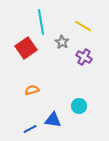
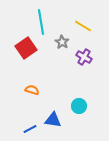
orange semicircle: rotated 32 degrees clockwise
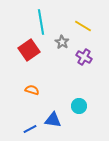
red square: moved 3 px right, 2 px down
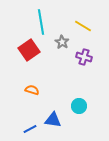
purple cross: rotated 14 degrees counterclockwise
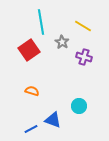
orange semicircle: moved 1 px down
blue triangle: rotated 12 degrees clockwise
blue line: moved 1 px right
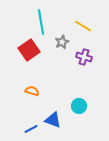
gray star: rotated 16 degrees clockwise
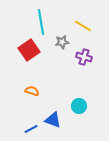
gray star: rotated 16 degrees clockwise
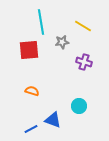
red square: rotated 30 degrees clockwise
purple cross: moved 5 px down
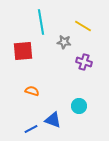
gray star: moved 2 px right; rotated 16 degrees clockwise
red square: moved 6 px left, 1 px down
